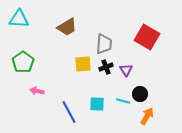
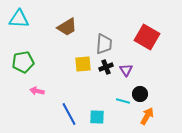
green pentagon: rotated 25 degrees clockwise
cyan square: moved 13 px down
blue line: moved 2 px down
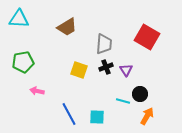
yellow square: moved 4 px left, 6 px down; rotated 24 degrees clockwise
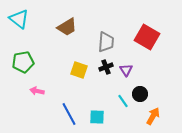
cyan triangle: rotated 35 degrees clockwise
gray trapezoid: moved 2 px right, 2 px up
cyan line: rotated 40 degrees clockwise
orange arrow: moved 6 px right
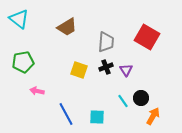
black circle: moved 1 px right, 4 px down
blue line: moved 3 px left
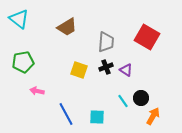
purple triangle: rotated 24 degrees counterclockwise
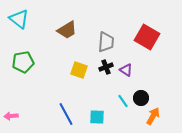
brown trapezoid: moved 3 px down
pink arrow: moved 26 px left, 25 px down; rotated 16 degrees counterclockwise
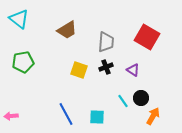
purple triangle: moved 7 px right
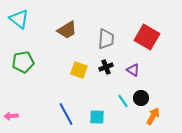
gray trapezoid: moved 3 px up
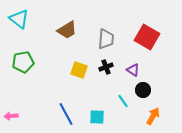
black circle: moved 2 px right, 8 px up
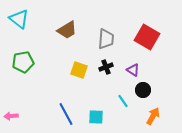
cyan square: moved 1 px left
